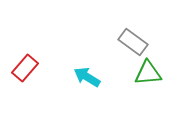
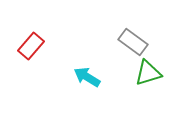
red rectangle: moved 6 px right, 22 px up
green triangle: rotated 12 degrees counterclockwise
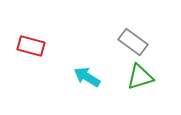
red rectangle: rotated 64 degrees clockwise
green triangle: moved 8 px left, 4 px down
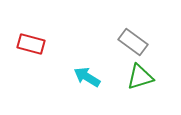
red rectangle: moved 2 px up
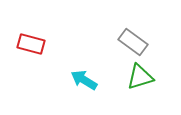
cyan arrow: moved 3 px left, 3 px down
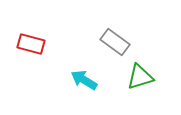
gray rectangle: moved 18 px left
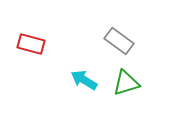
gray rectangle: moved 4 px right, 1 px up
green triangle: moved 14 px left, 6 px down
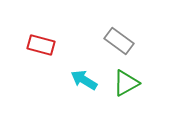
red rectangle: moved 10 px right, 1 px down
green triangle: rotated 12 degrees counterclockwise
